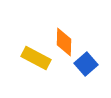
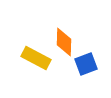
blue square: rotated 20 degrees clockwise
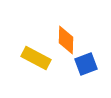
orange diamond: moved 2 px right, 2 px up
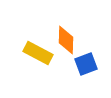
yellow rectangle: moved 2 px right, 5 px up
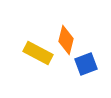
orange diamond: rotated 12 degrees clockwise
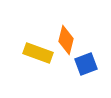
yellow rectangle: rotated 8 degrees counterclockwise
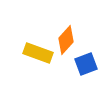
orange diamond: rotated 28 degrees clockwise
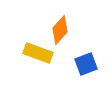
orange diamond: moved 6 px left, 10 px up
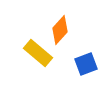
yellow rectangle: rotated 20 degrees clockwise
